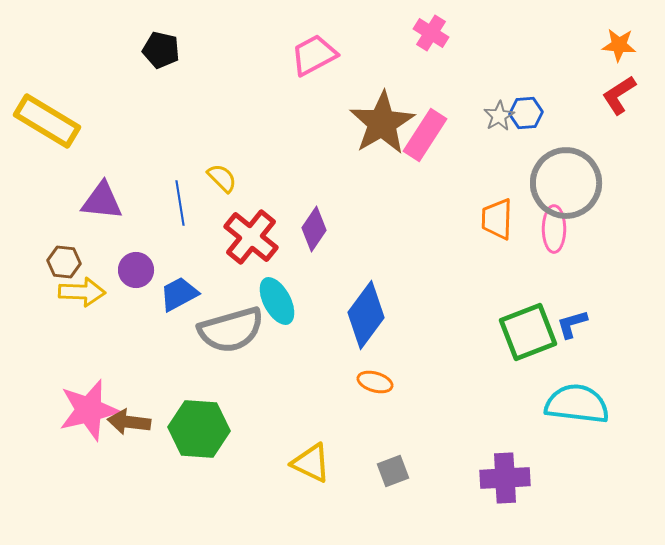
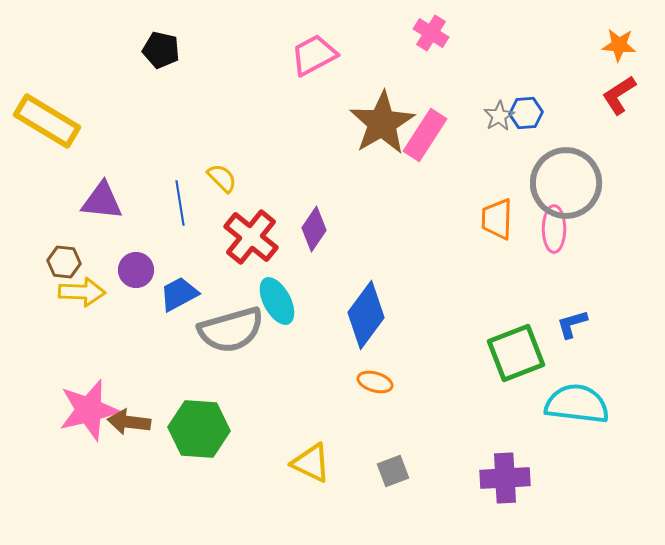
green square: moved 12 px left, 21 px down
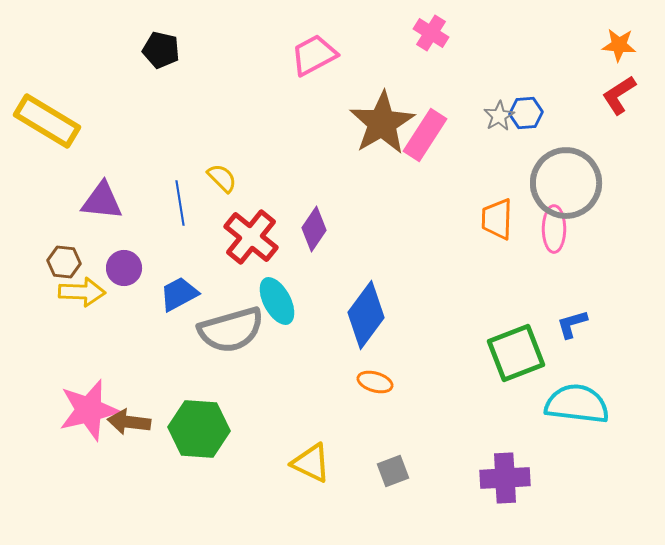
purple circle: moved 12 px left, 2 px up
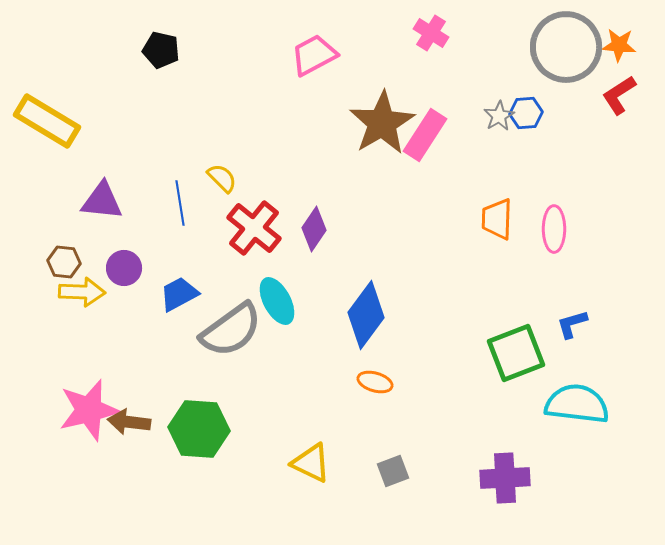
gray circle: moved 136 px up
red cross: moved 3 px right, 9 px up
gray semicircle: rotated 20 degrees counterclockwise
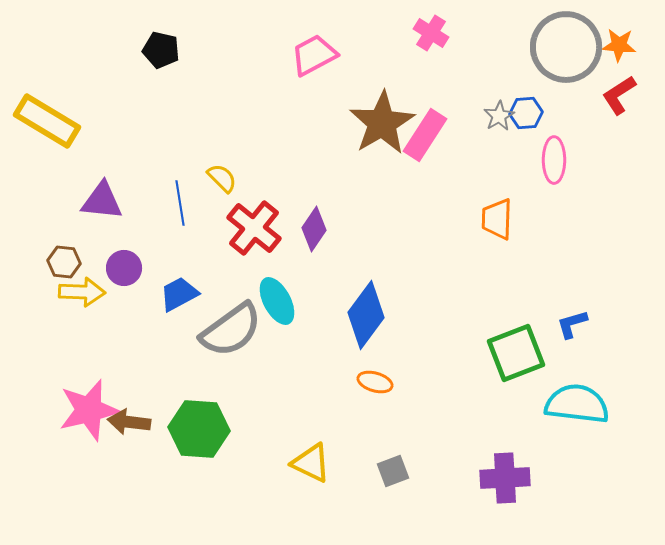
pink ellipse: moved 69 px up
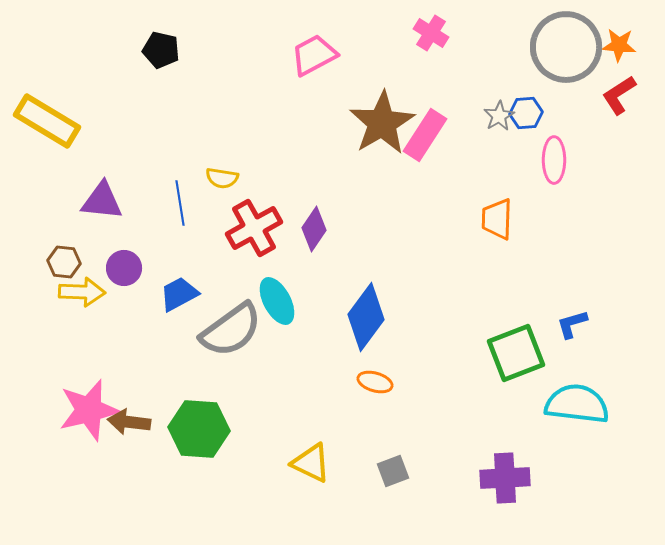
yellow semicircle: rotated 144 degrees clockwise
red cross: rotated 22 degrees clockwise
blue diamond: moved 2 px down
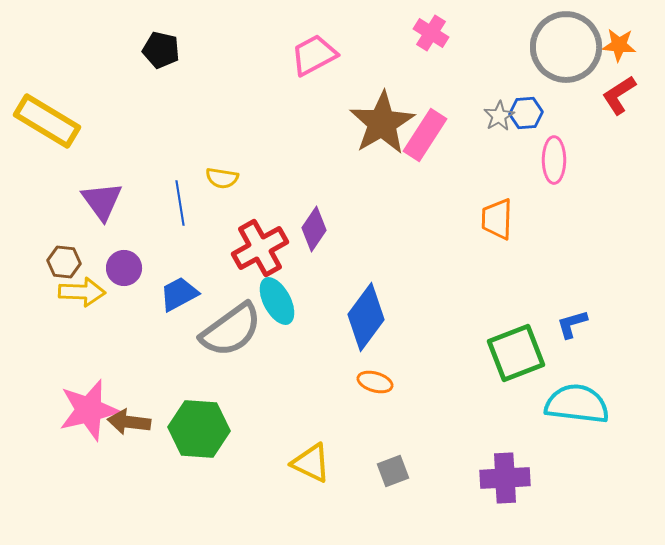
purple triangle: rotated 48 degrees clockwise
red cross: moved 6 px right, 20 px down
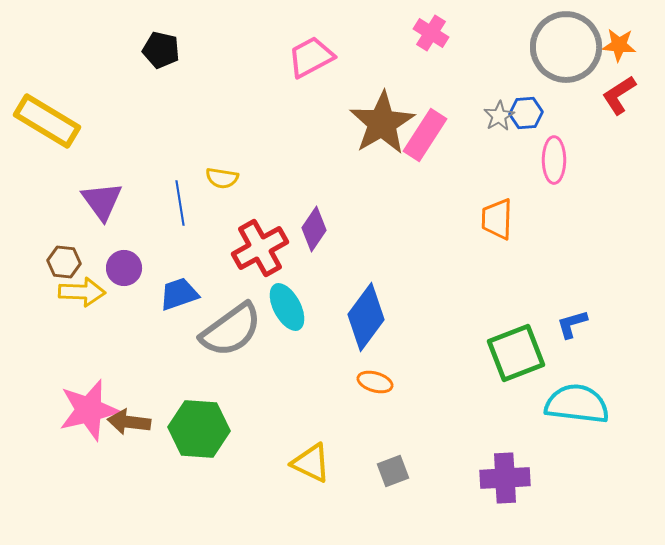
pink trapezoid: moved 3 px left, 2 px down
blue trapezoid: rotated 9 degrees clockwise
cyan ellipse: moved 10 px right, 6 px down
